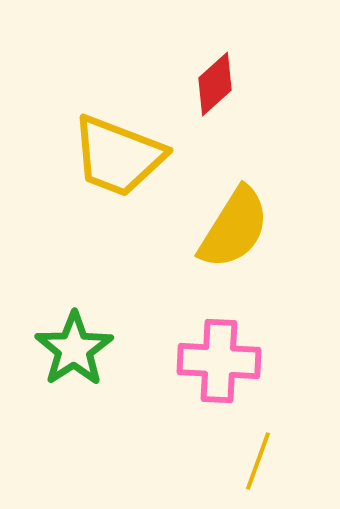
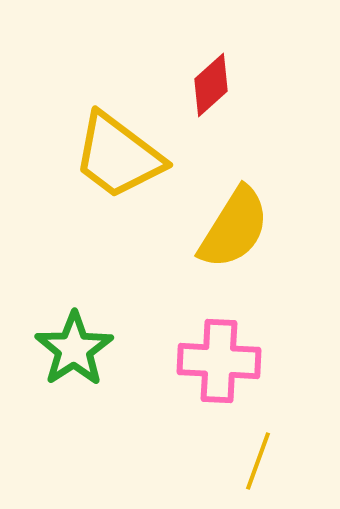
red diamond: moved 4 px left, 1 px down
yellow trapezoid: rotated 16 degrees clockwise
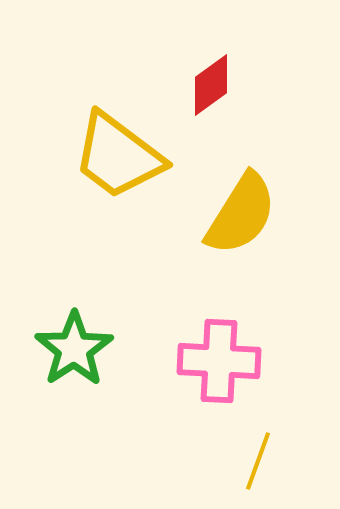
red diamond: rotated 6 degrees clockwise
yellow semicircle: moved 7 px right, 14 px up
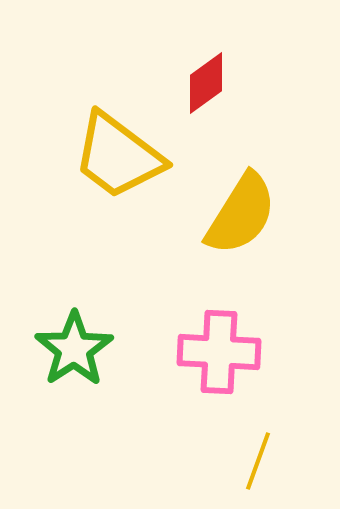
red diamond: moved 5 px left, 2 px up
pink cross: moved 9 px up
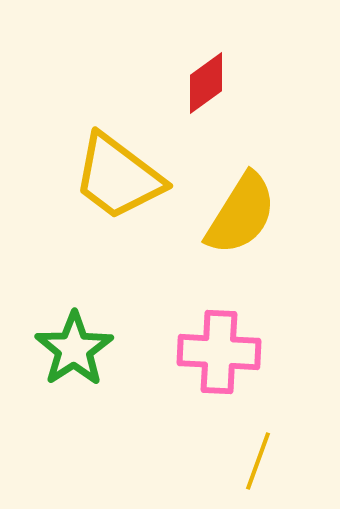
yellow trapezoid: moved 21 px down
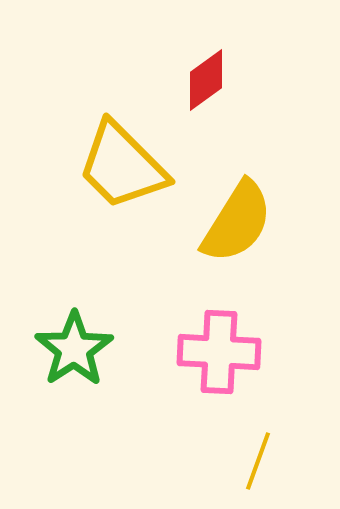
red diamond: moved 3 px up
yellow trapezoid: moved 4 px right, 11 px up; rotated 8 degrees clockwise
yellow semicircle: moved 4 px left, 8 px down
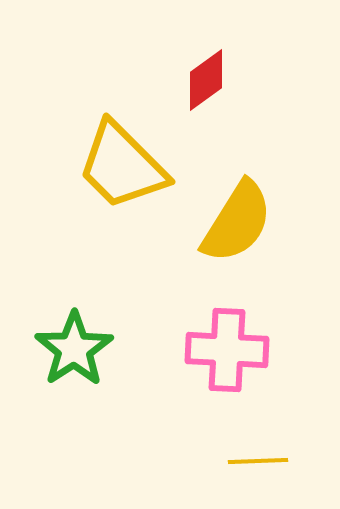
pink cross: moved 8 px right, 2 px up
yellow line: rotated 68 degrees clockwise
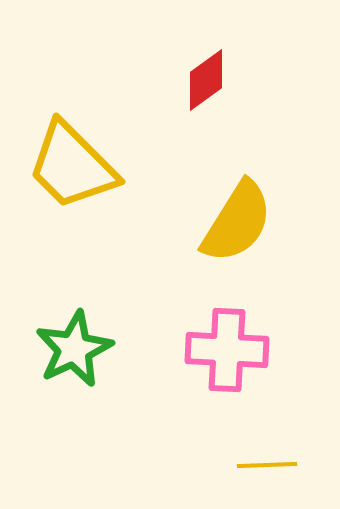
yellow trapezoid: moved 50 px left
green star: rotated 8 degrees clockwise
yellow line: moved 9 px right, 4 px down
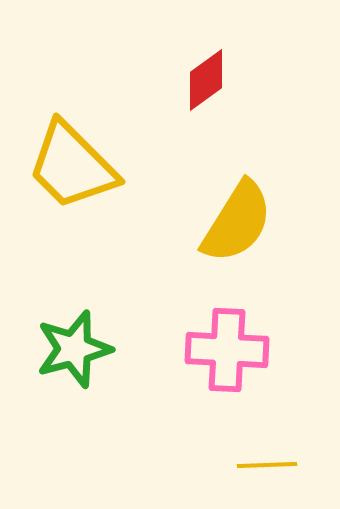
green star: rotated 10 degrees clockwise
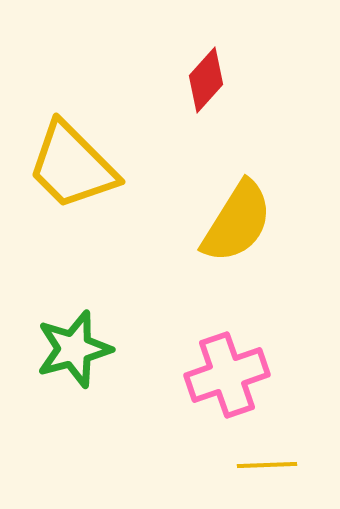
red diamond: rotated 12 degrees counterclockwise
pink cross: moved 25 px down; rotated 22 degrees counterclockwise
